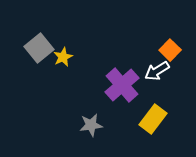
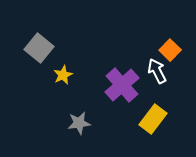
gray square: rotated 12 degrees counterclockwise
yellow star: moved 18 px down
white arrow: rotated 95 degrees clockwise
gray star: moved 12 px left, 2 px up
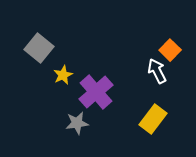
purple cross: moved 26 px left, 7 px down
gray star: moved 2 px left
